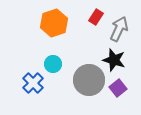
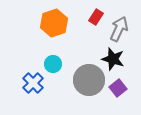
black star: moved 1 px left, 1 px up
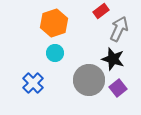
red rectangle: moved 5 px right, 6 px up; rotated 21 degrees clockwise
cyan circle: moved 2 px right, 11 px up
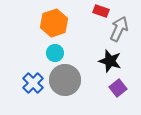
red rectangle: rotated 56 degrees clockwise
black star: moved 3 px left, 2 px down
gray circle: moved 24 px left
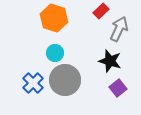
red rectangle: rotated 63 degrees counterclockwise
orange hexagon: moved 5 px up; rotated 24 degrees counterclockwise
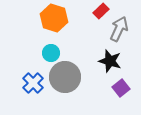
cyan circle: moved 4 px left
gray circle: moved 3 px up
purple square: moved 3 px right
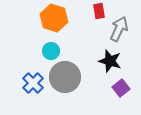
red rectangle: moved 2 px left; rotated 56 degrees counterclockwise
cyan circle: moved 2 px up
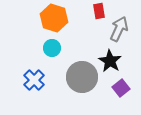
cyan circle: moved 1 px right, 3 px up
black star: rotated 15 degrees clockwise
gray circle: moved 17 px right
blue cross: moved 1 px right, 3 px up
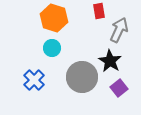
gray arrow: moved 1 px down
purple square: moved 2 px left
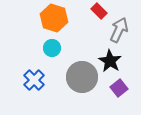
red rectangle: rotated 35 degrees counterclockwise
